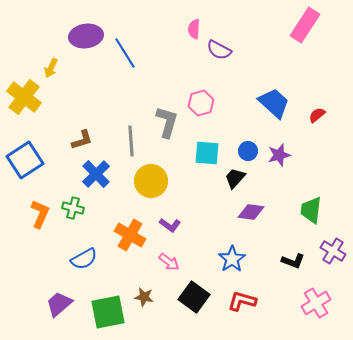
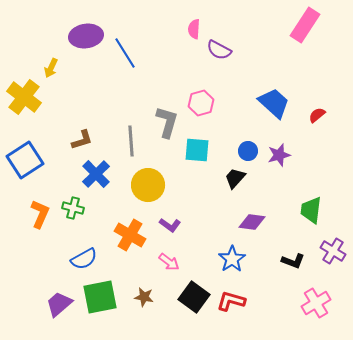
cyan square: moved 10 px left, 3 px up
yellow circle: moved 3 px left, 4 px down
purple diamond: moved 1 px right, 10 px down
red L-shape: moved 11 px left
green square: moved 8 px left, 15 px up
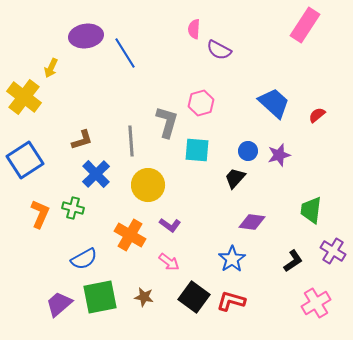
black L-shape: rotated 55 degrees counterclockwise
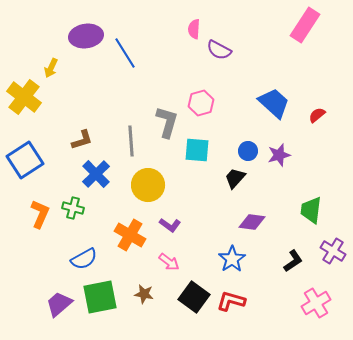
brown star: moved 3 px up
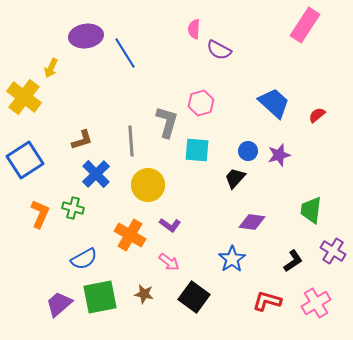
red L-shape: moved 36 px right
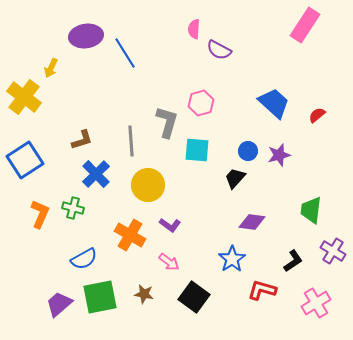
red L-shape: moved 5 px left, 11 px up
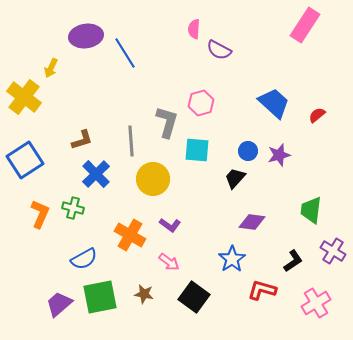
yellow circle: moved 5 px right, 6 px up
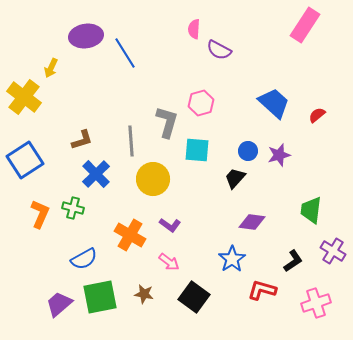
pink cross: rotated 12 degrees clockwise
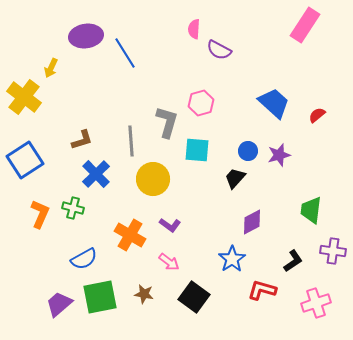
purple diamond: rotated 36 degrees counterclockwise
purple cross: rotated 25 degrees counterclockwise
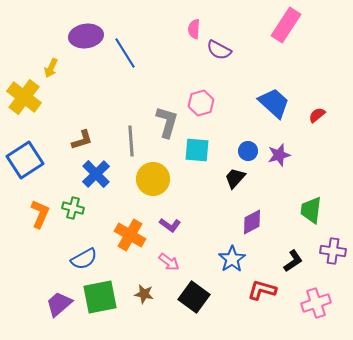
pink rectangle: moved 19 px left
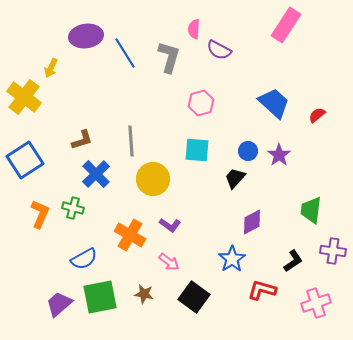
gray L-shape: moved 2 px right, 65 px up
purple star: rotated 20 degrees counterclockwise
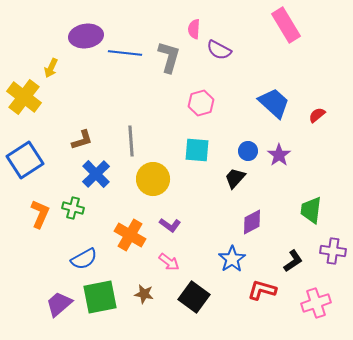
pink rectangle: rotated 64 degrees counterclockwise
blue line: rotated 52 degrees counterclockwise
